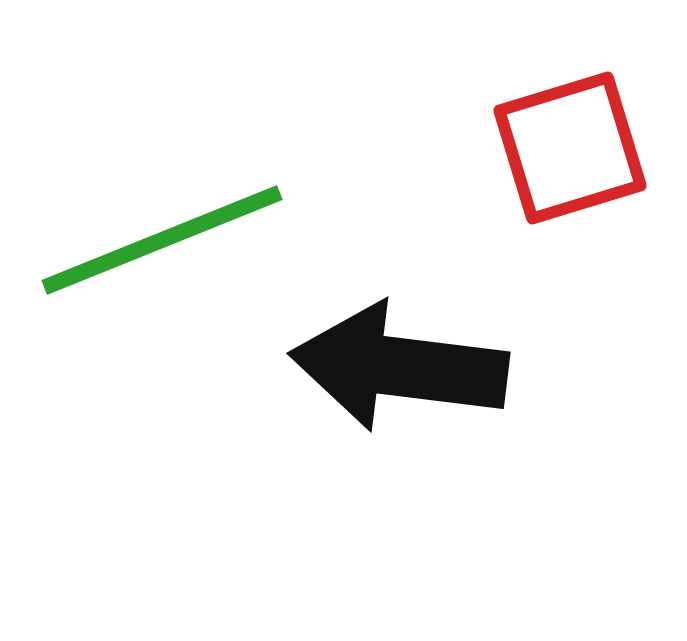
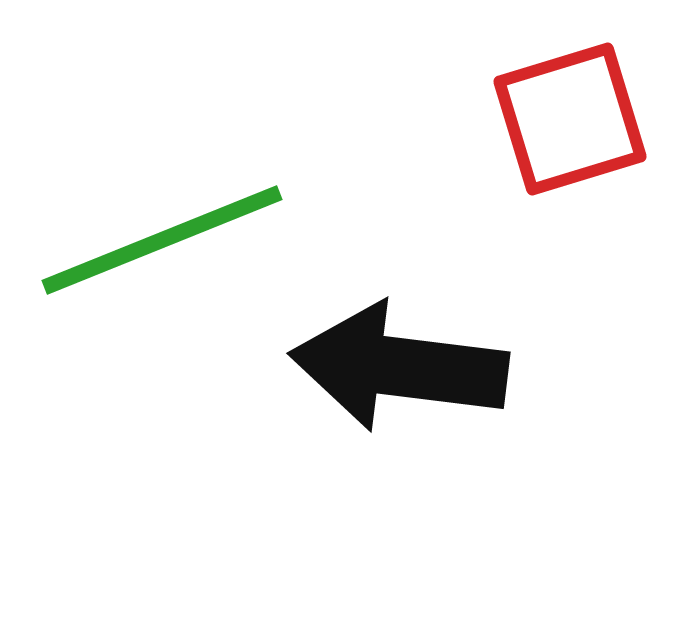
red square: moved 29 px up
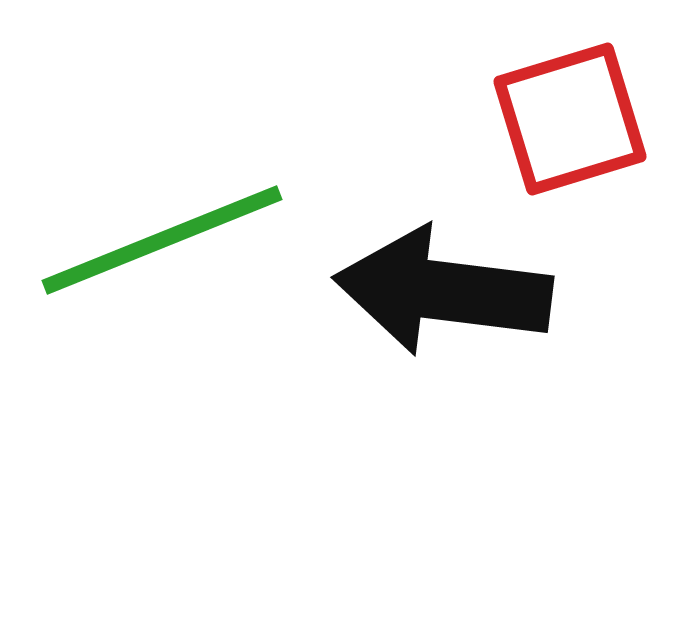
black arrow: moved 44 px right, 76 px up
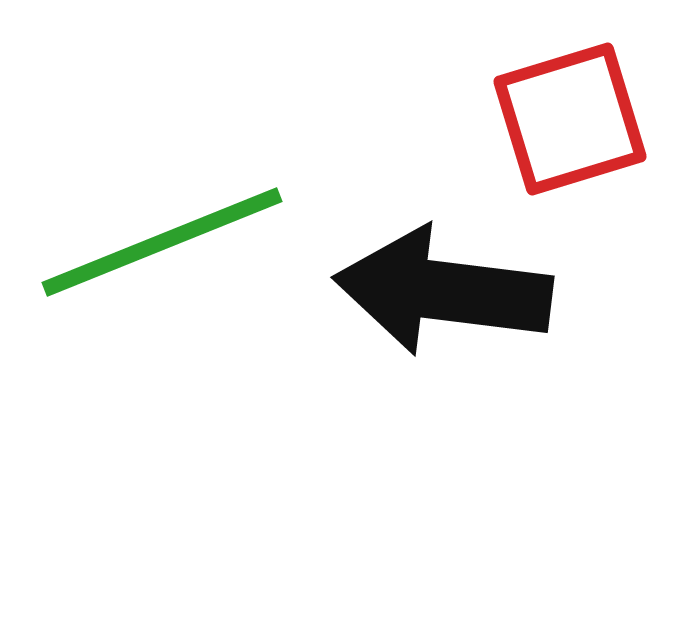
green line: moved 2 px down
